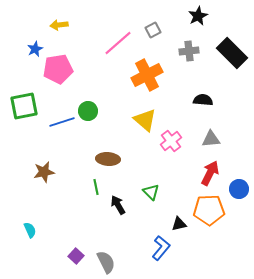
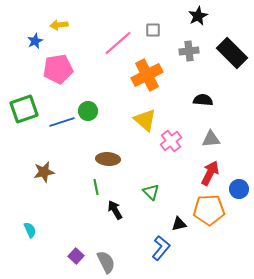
gray square: rotated 28 degrees clockwise
blue star: moved 8 px up
green square: moved 3 px down; rotated 8 degrees counterclockwise
black arrow: moved 3 px left, 5 px down
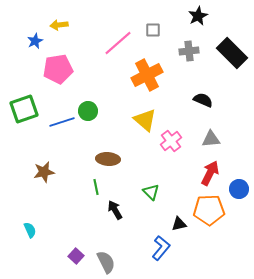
black semicircle: rotated 18 degrees clockwise
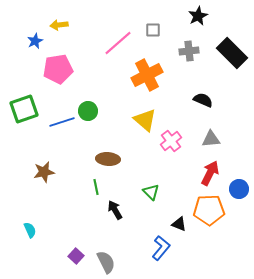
black triangle: rotated 35 degrees clockwise
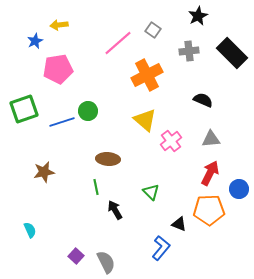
gray square: rotated 35 degrees clockwise
